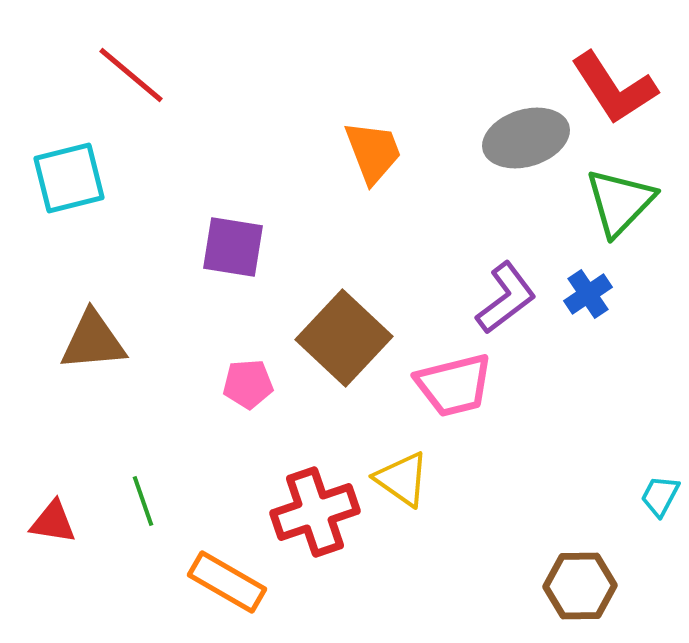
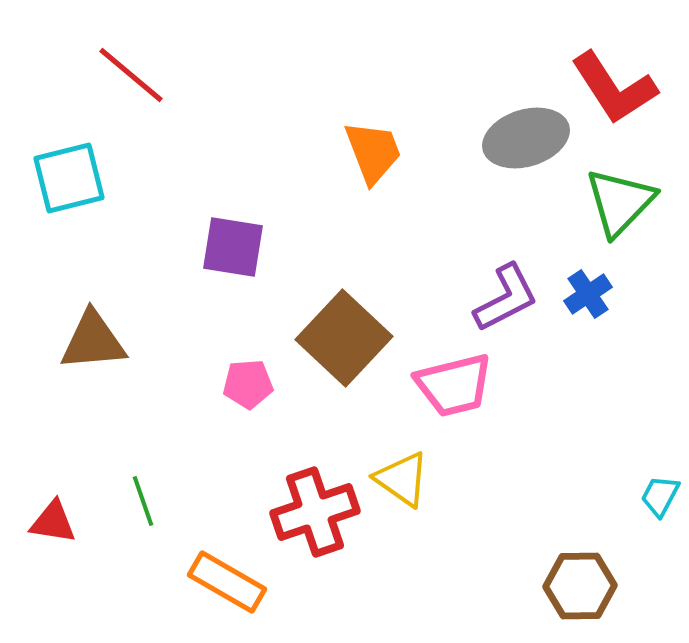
purple L-shape: rotated 10 degrees clockwise
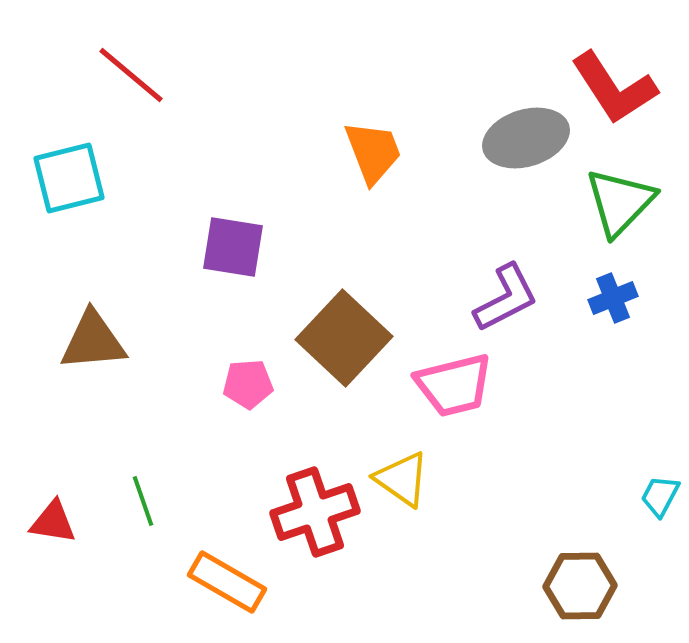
blue cross: moved 25 px right, 4 px down; rotated 12 degrees clockwise
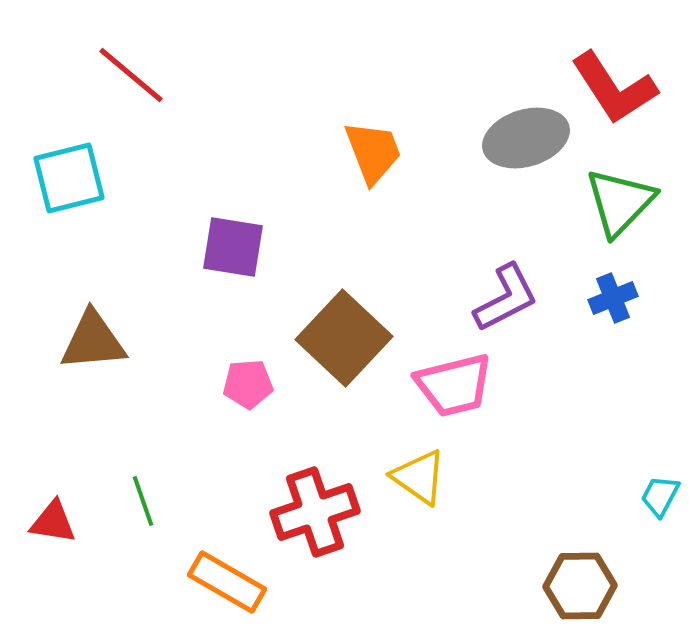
yellow triangle: moved 17 px right, 2 px up
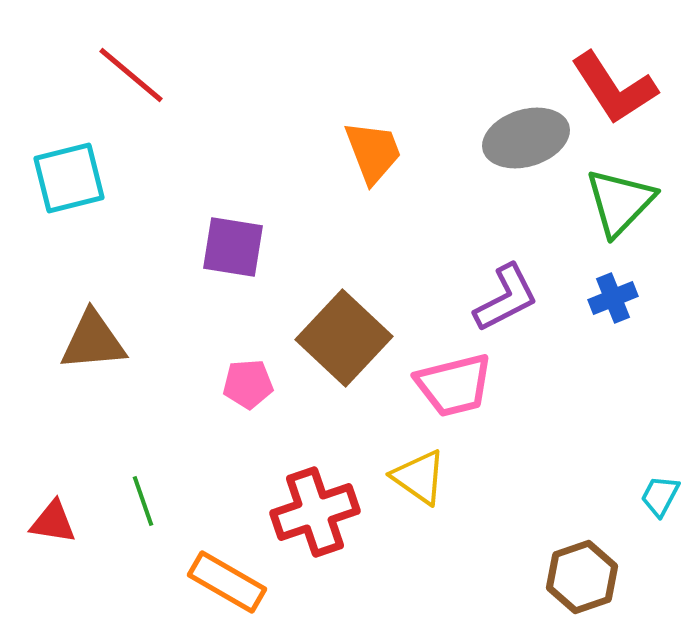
brown hexagon: moved 2 px right, 9 px up; rotated 18 degrees counterclockwise
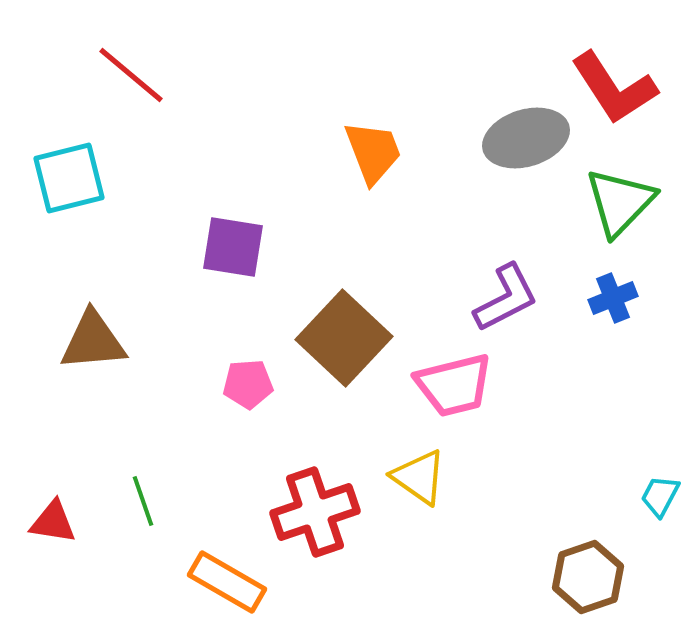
brown hexagon: moved 6 px right
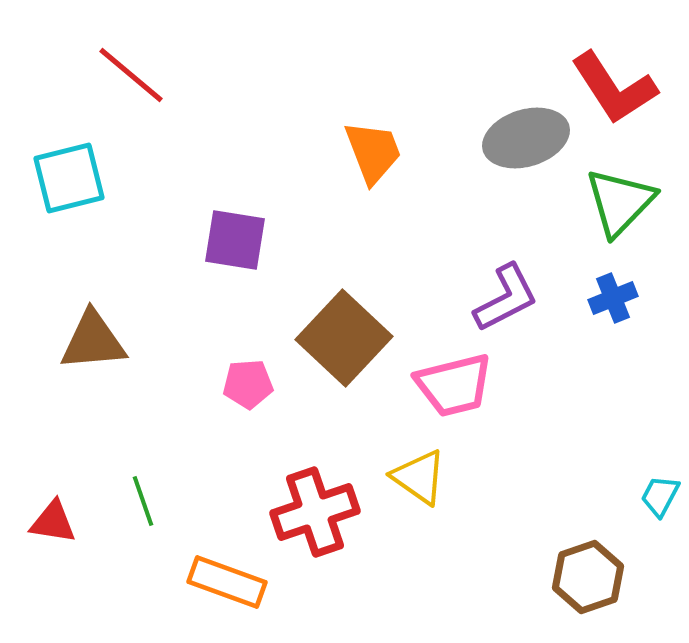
purple square: moved 2 px right, 7 px up
orange rectangle: rotated 10 degrees counterclockwise
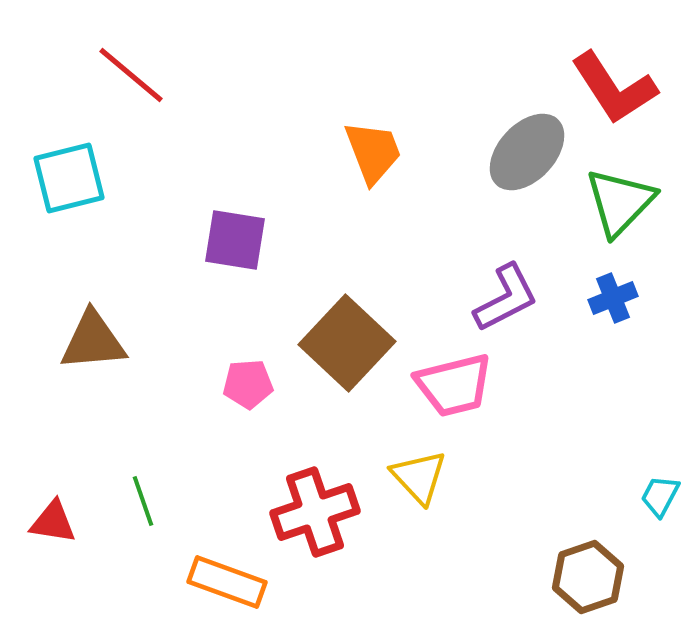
gray ellipse: moved 1 px right, 14 px down; rotated 30 degrees counterclockwise
brown square: moved 3 px right, 5 px down
yellow triangle: rotated 12 degrees clockwise
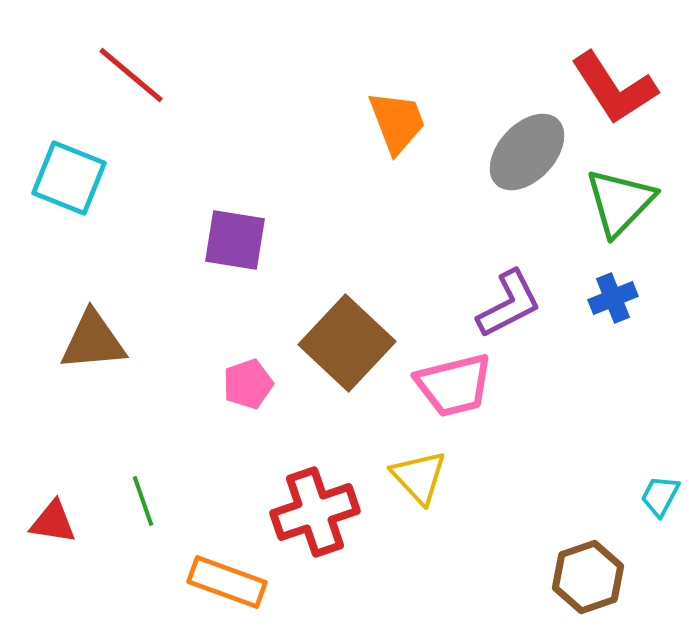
orange trapezoid: moved 24 px right, 30 px up
cyan square: rotated 36 degrees clockwise
purple L-shape: moved 3 px right, 6 px down
pink pentagon: rotated 15 degrees counterclockwise
